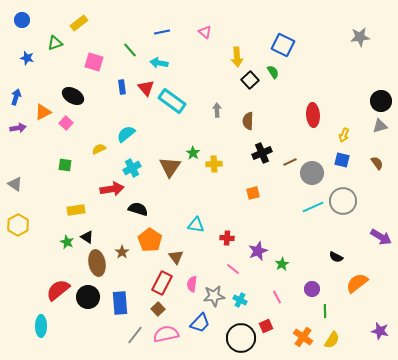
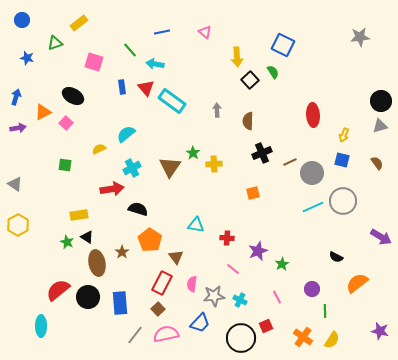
cyan arrow at (159, 63): moved 4 px left, 1 px down
yellow rectangle at (76, 210): moved 3 px right, 5 px down
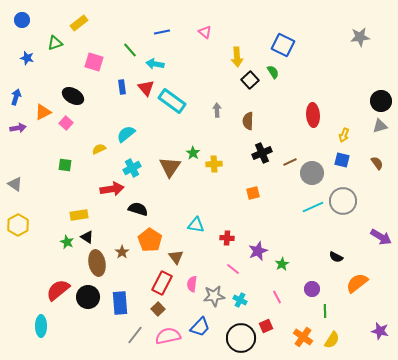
blue trapezoid at (200, 323): moved 4 px down
pink semicircle at (166, 334): moved 2 px right, 2 px down
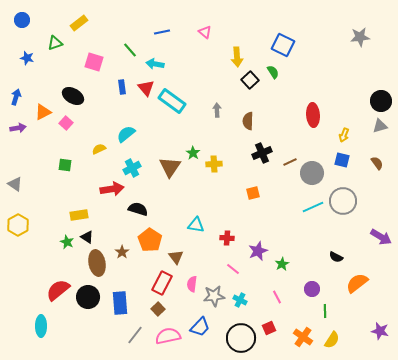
red square at (266, 326): moved 3 px right, 2 px down
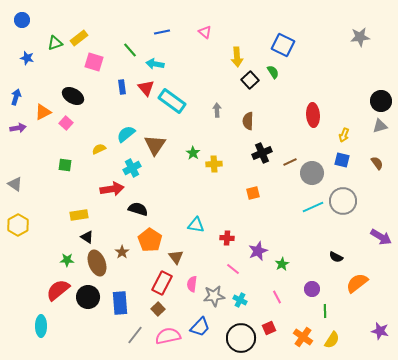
yellow rectangle at (79, 23): moved 15 px down
brown triangle at (170, 167): moved 15 px left, 22 px up
green star at (67, 242): moved 18 px down; rotated 24 degrees counterclockwise
brown ellipse at (97, 263): rotated 10 degrees counterclockwise
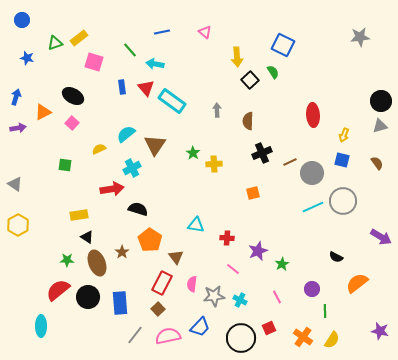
pink square at (66, 123): moved 6 px right
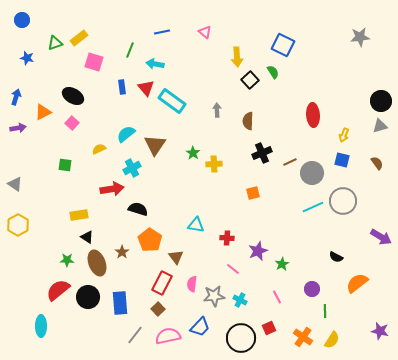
green line at (130, 50): rotated 63 degrees clockwise
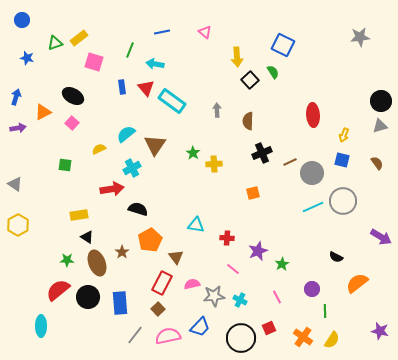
orange pentagon at (150, 240): rotated 10 degrees clockwise
pink semicircle at (192, 284): rotated 70 degrees clockwise
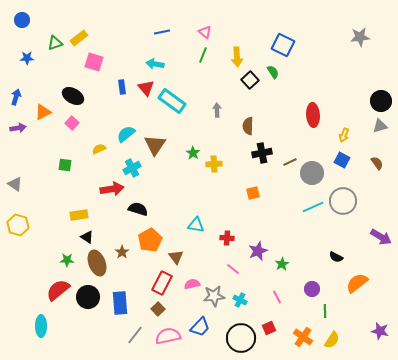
green line at (130, 50): moved 73 px right, 5 px down
blue star at (27, 58): rotated 16 degrees counterclockwise
brown semicircle at (248, 121): moved 5 px down
black cross at (262, 153): rotated 12 degrees clockwise
blue square at (342, 160): rotated 14 degrees clockwise
yellow hexagon at (18, 225): rotated 15 degrees counterclockwise
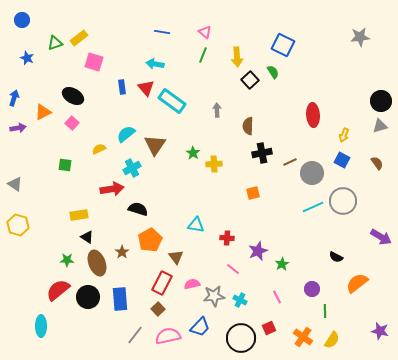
blue line at (162, 32): rotated 21 degrees clockwise
blue star at (27, 58): rotated 24 degrees clockwise
blue arrow at (16, 97): moved 2 px left, 1 px down
blue rectangle at (120, 303): moved 4 px up
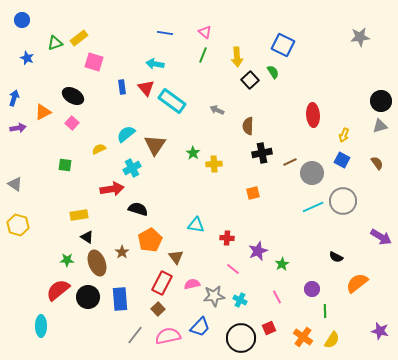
blue line at (162, 32): moved 3 px right, 1 px down
gray arrow at (217, 110): rotated 64 degrees counterclockwise
